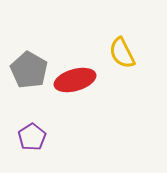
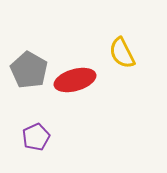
purple pentagon: moved 4 px right; rotated 8 degrees clockwise
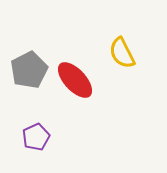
gray pentagon: rotated 15 degrees clockwise
red ellipse: rotated 63 degrees clockwise
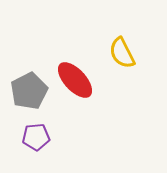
gray pentagon: moved 21 px down
purple pentagon: rotated 20 degrees clockwise
